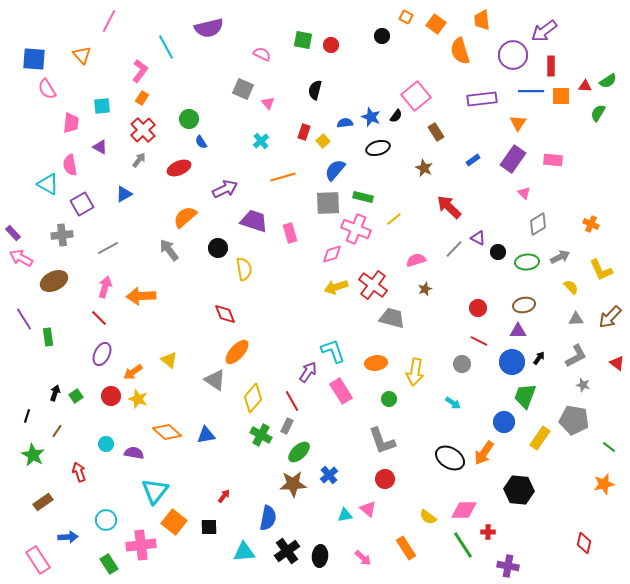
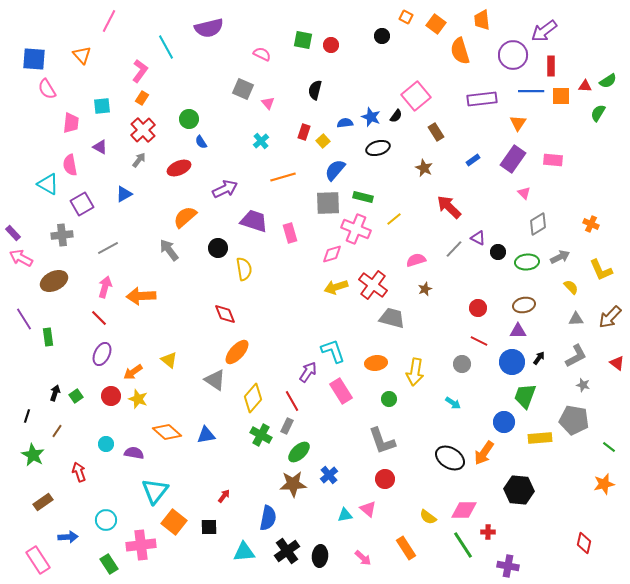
yellow rectangle at (540, 438): rotated 50 degrees clockwise
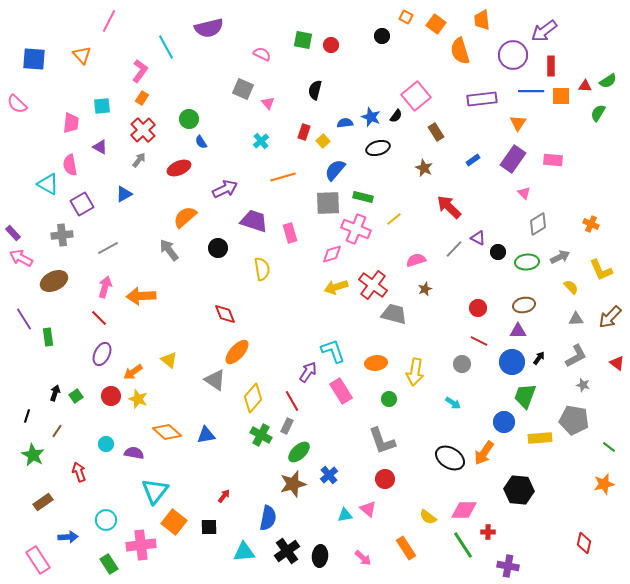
pink semicircle at (47, 89): moved 30 px left, 15 px down; rotated 15 degrees counterclockwise
yellow semicircle at (244, 269): moved 18 px right
gray trapezoid at (392, 318): moved 2 px right, 4 px up
brown star at (293, 484): rotated 12 degrees counterclockwise
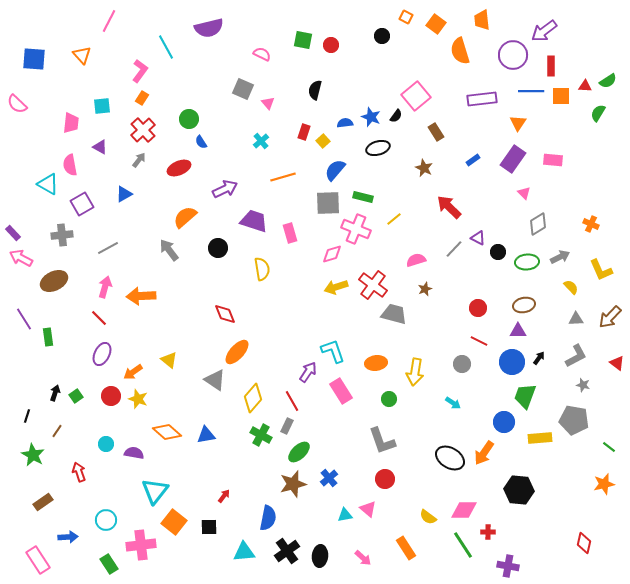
blue cross at (329, 475): moved 3 px down
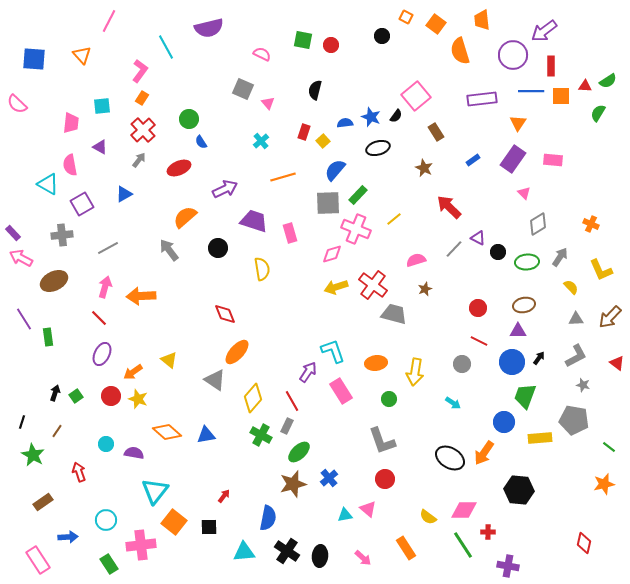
green rectangle at (363, 197): moved 5 px left, 2 px up; rotated 60 degrees counterclockwise
gray arrow at (560, 257): rotated 30 degrees counterclockwise
black line at (27, 416): moved 5 px left, 6 px down
black cross at (287, 551): rotated 20 degrees counterclockwise
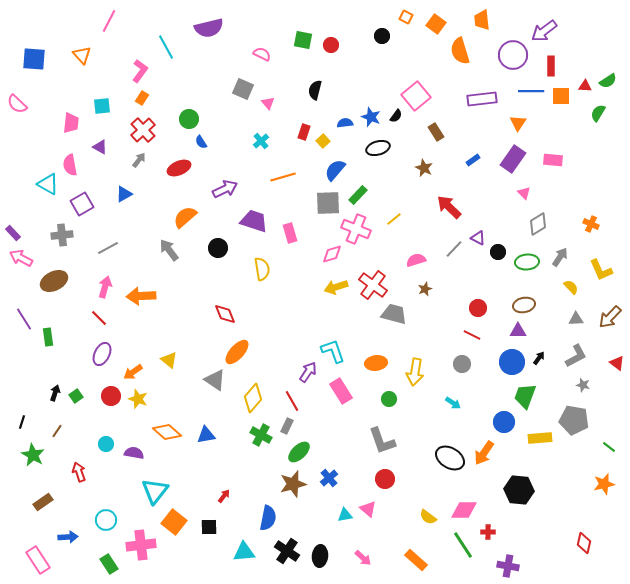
red line at (479, 341): moved 7 px left, 6 px up
orange rectangle at (406, 548): moved 10 px right, 12 px down; rotated 15 degrees counterclockwise
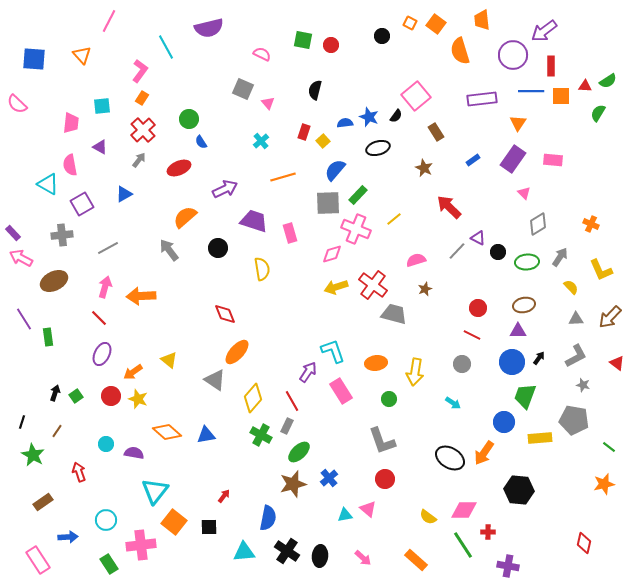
orange square at (406, 17): moved 4 px right, 6 px down
blue star at (371, 117): moved 2 px left
gray line at (454, 249): moved 3 px right, 2 px down
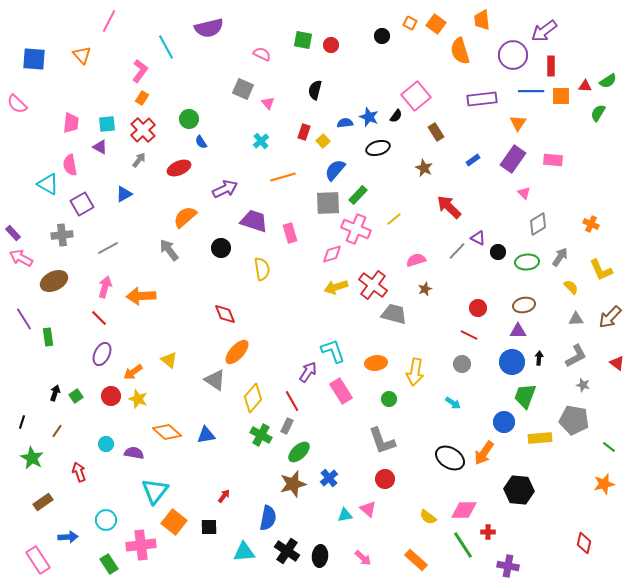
cyan square at (102, 106): moved 5 px right, 18 px down
black circle at (218, 248): moved 3 px right
red line at (472, 335): moved 3 px left
black arrow at (539, 358): rotated 32 degrees counterclockwise
green star at (33, 455): moved 1 px left, 3 px down
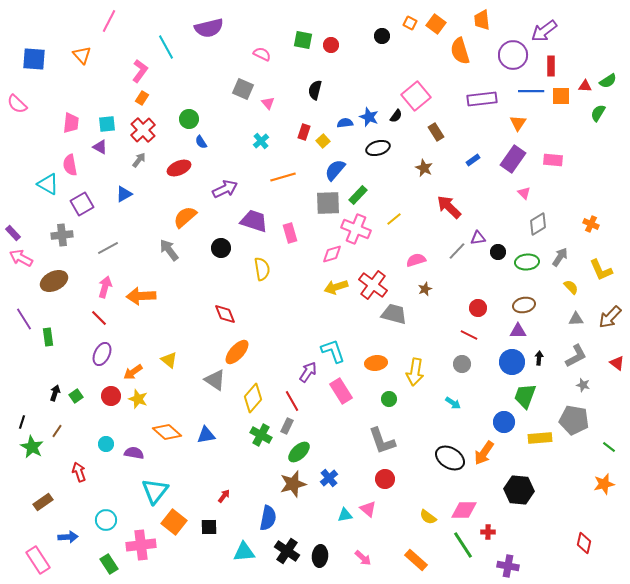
purple triangle at (478, 238): rotated 35 degrees counterclockwise
green star at (32, 458): moved 11 px up
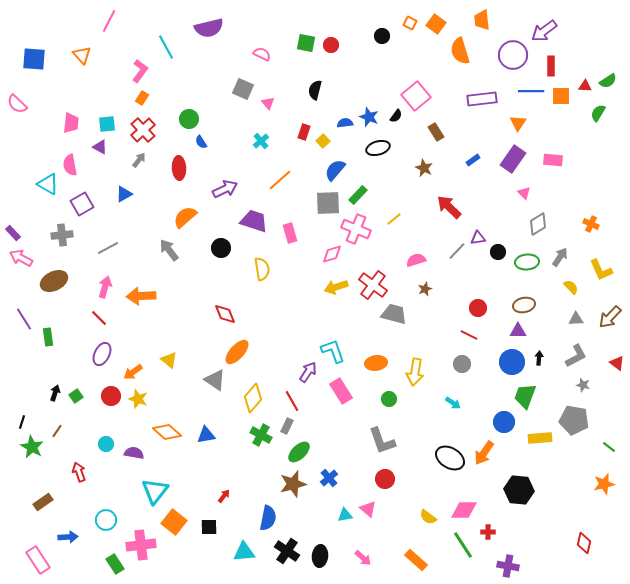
green square at (303, 40): moved 3 px right, 3 px down
red ellipse at (179, 168): rotated 70 degrees counterclockwise
orange line at (283, 177): moved 3 px left, 3 px down; rotated 25 degrees counterclockwise
green rectangle at (109, 564): moved 6 px right
